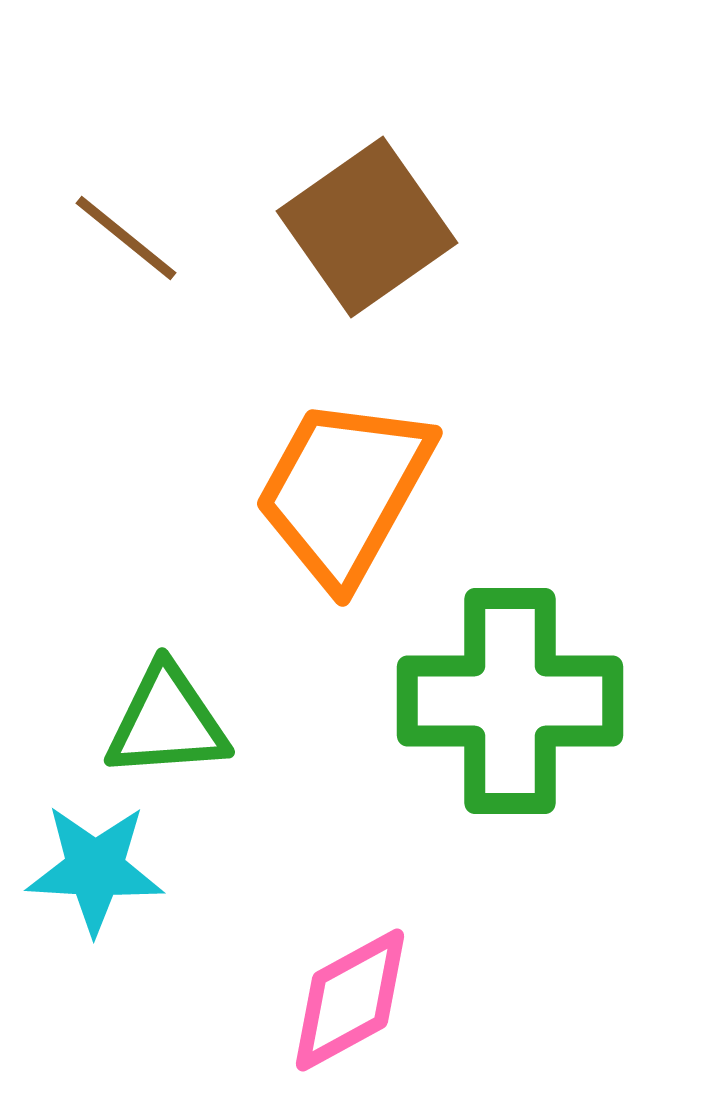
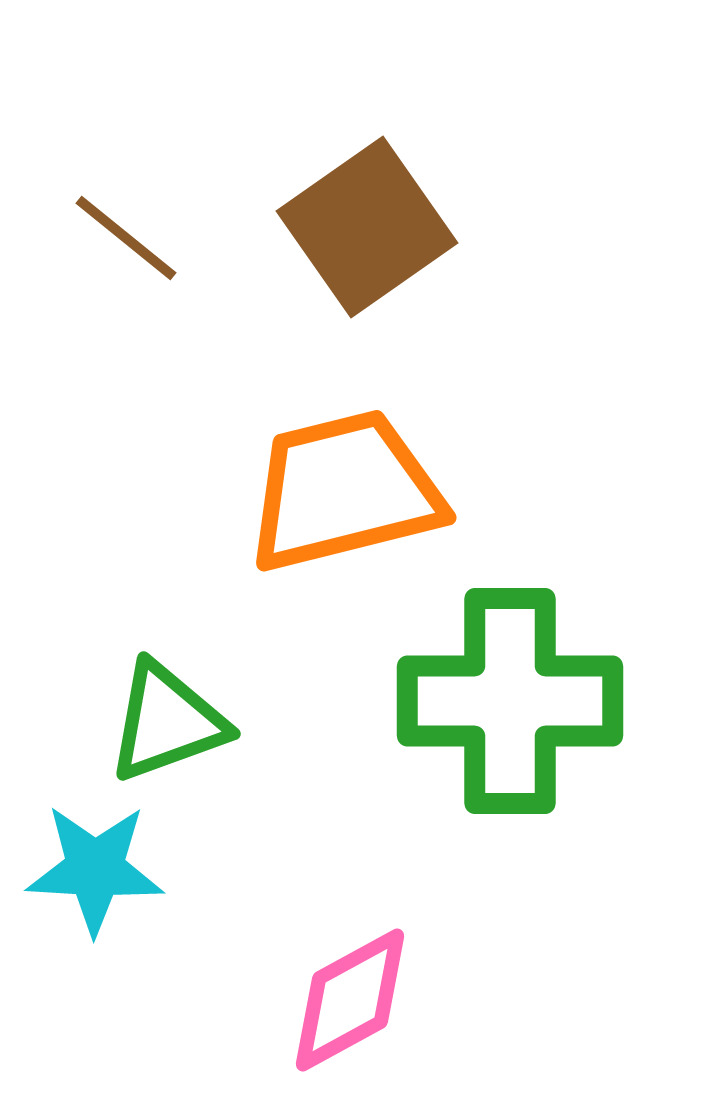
orange trapezoid: rotated 47 degrees clockwise
green triangle: rotated 16 degrees counterclockwise
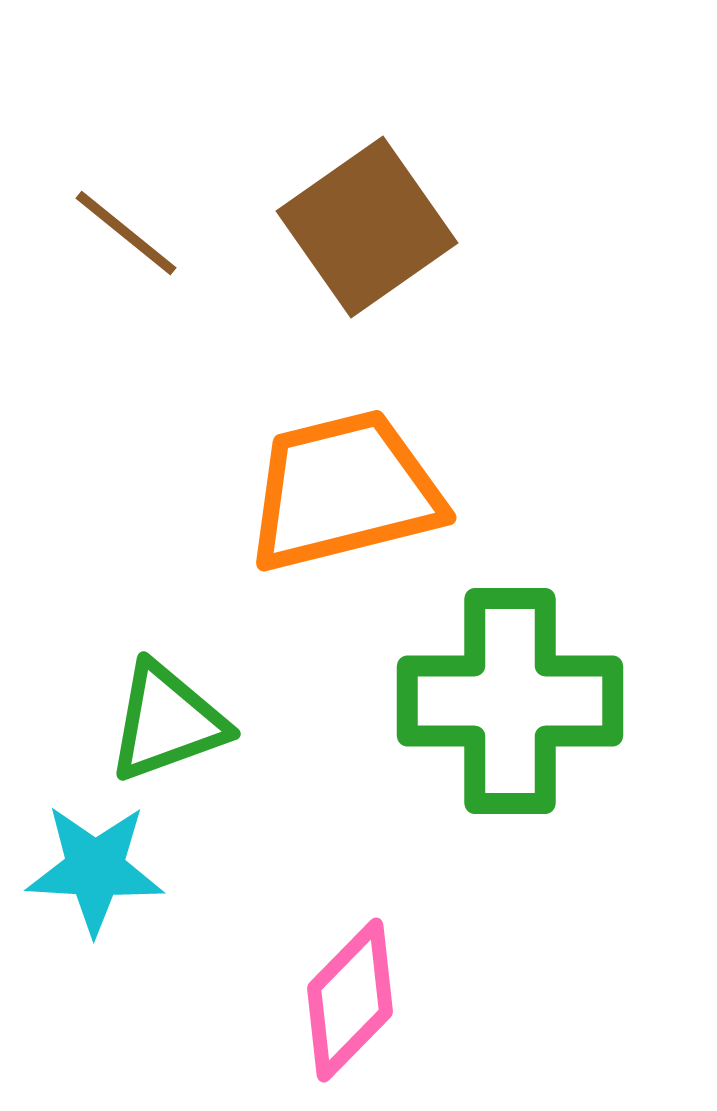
brown line: moved 5 px up
pink diamond: rotated 17 degrees counterclockwise
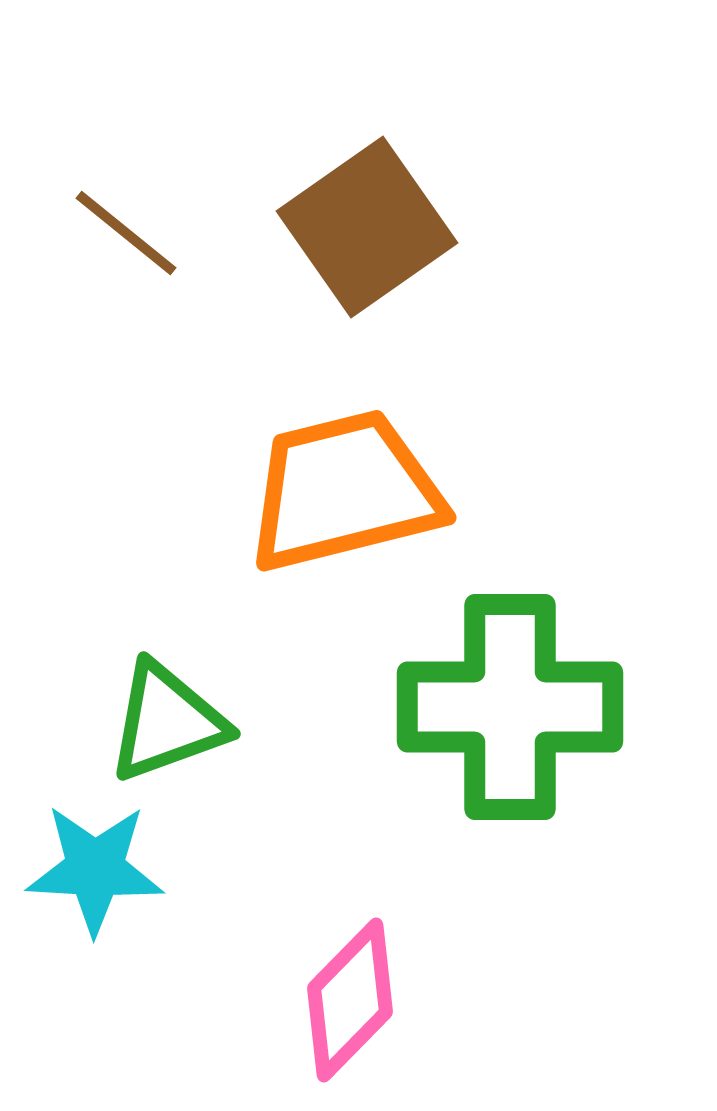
green cross: moved 6 px down
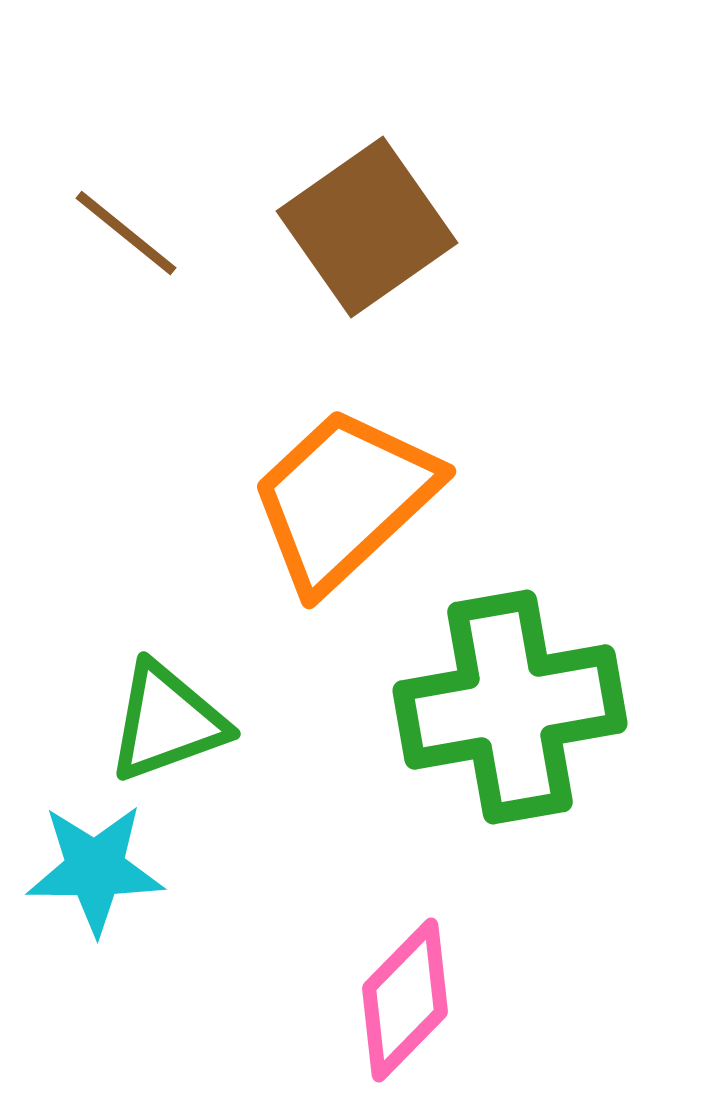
orange trapezoid: moved 8 px down; rotated 29 degrees counterclockwise
green cross: rotated 10 degrees counterclockwise
cyan star: rotated 3 degrees counterclockwise
pink diamond: moved 55 px right
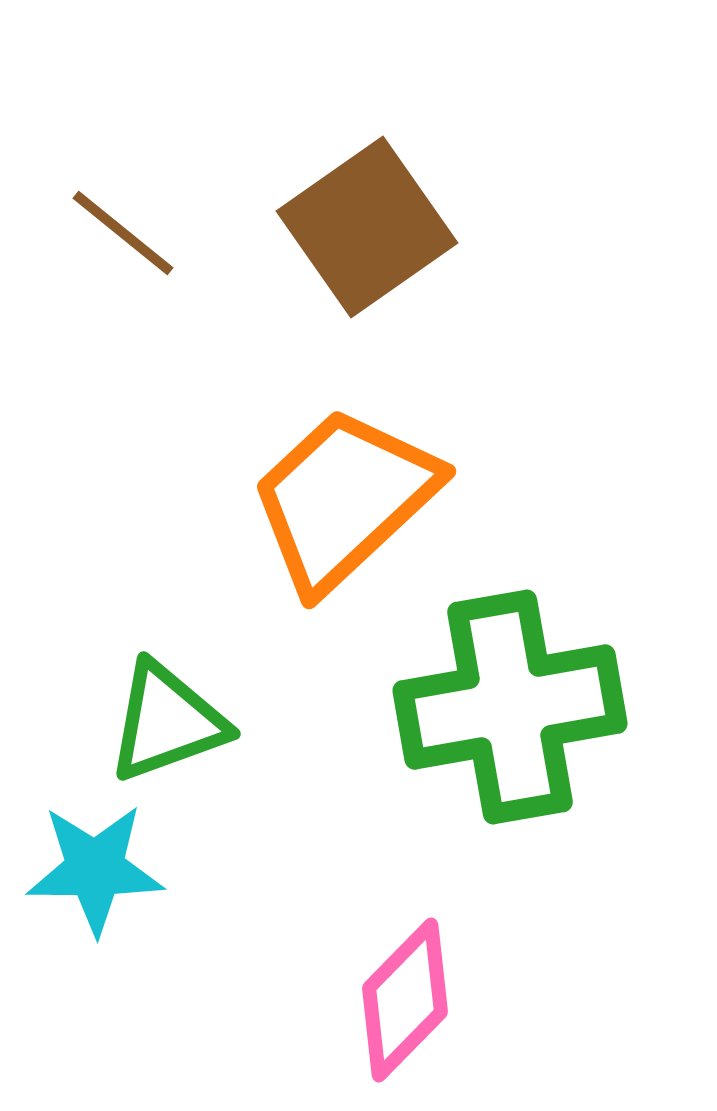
brown line: moved 3 px left
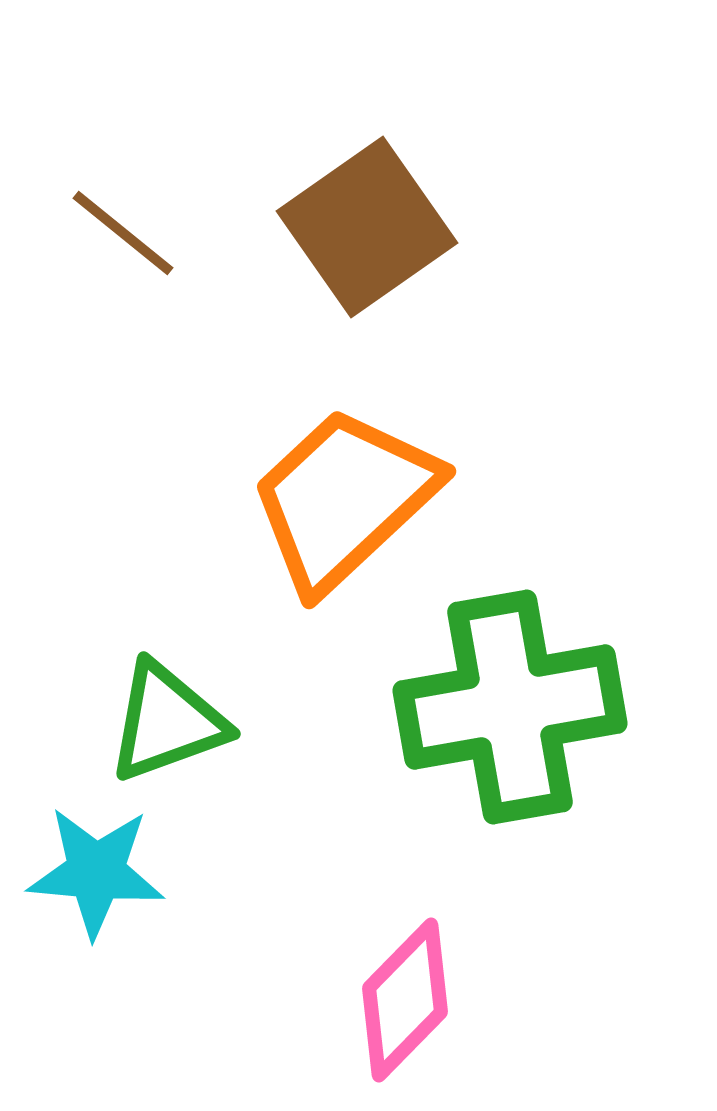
cyan star: moved 1 px right, 3 px down; rotated 5 degrees clockwise
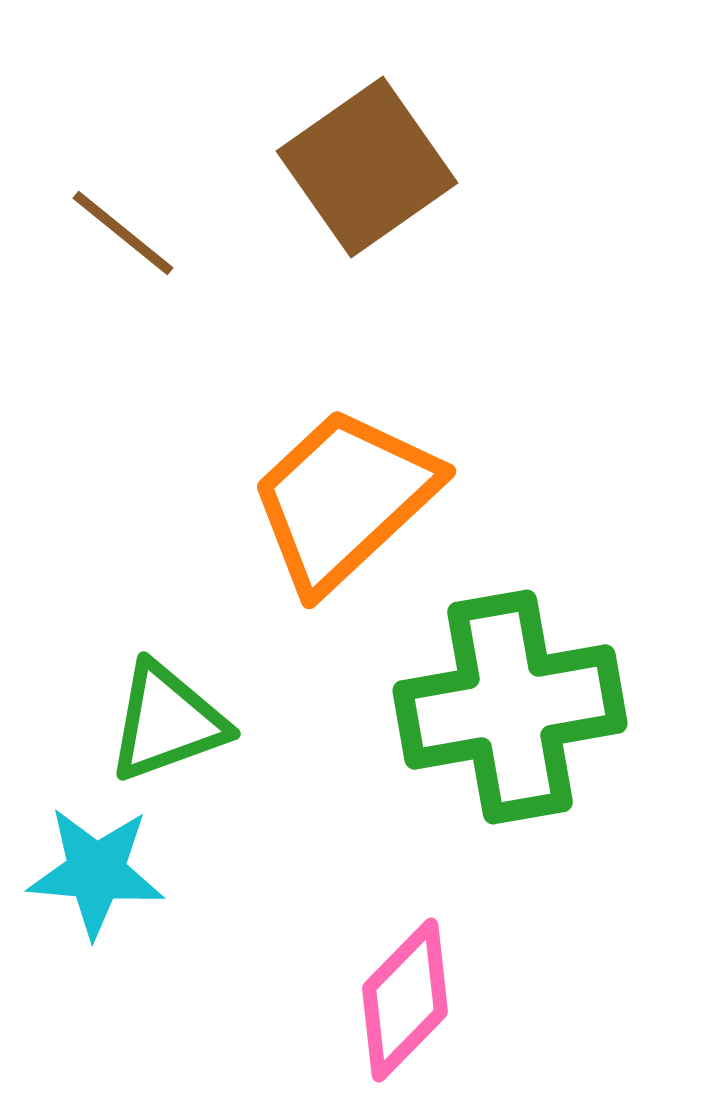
brown square: moved 60 px up
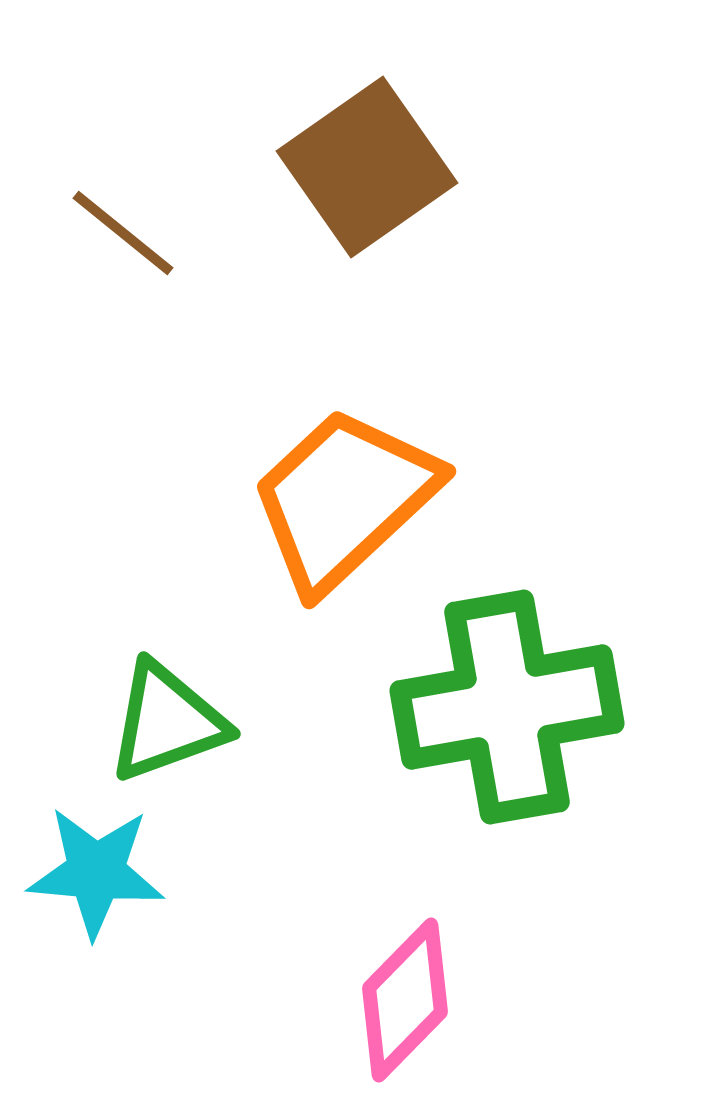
green cross: moved 3 px left
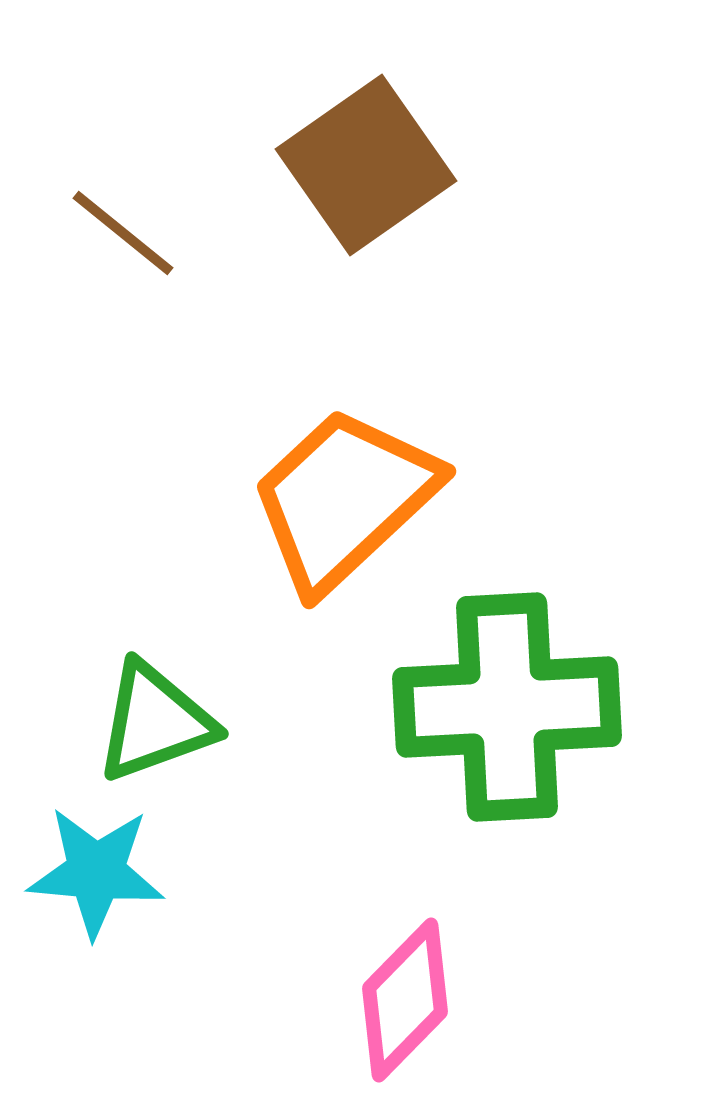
brown square: moved 1 px left, 2 px up
green cross: rotated 7 degrees clockwise
green triangle: moved 12 px left
